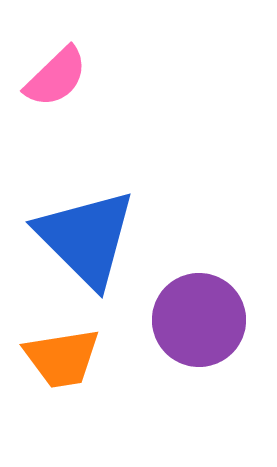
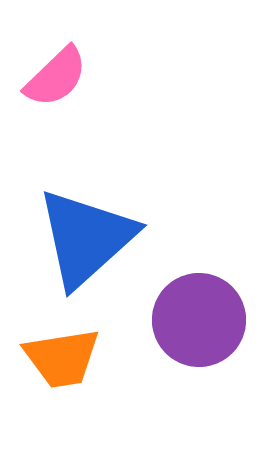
blue triangle: rotated 33 degrees clockwise
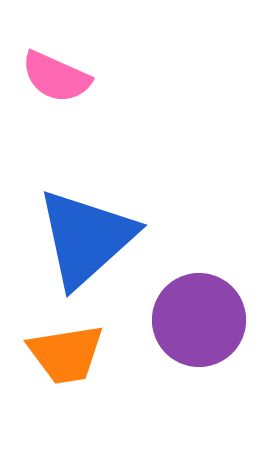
pink semicircle: rotated 68 degrees clockwise
orange trapezoid: moved 4 px right, 4 px up
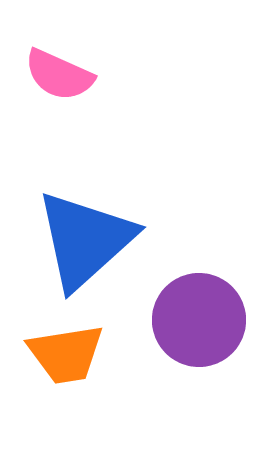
pink semicircle: moved 3 px right, 2 px up
blue triangle: moved 1 px left, 2 px down
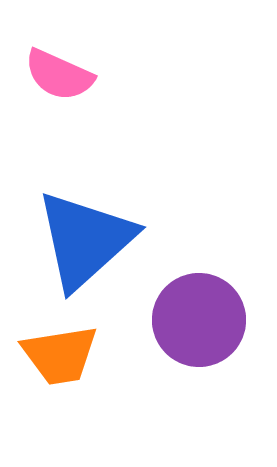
orange trapezoid: moved 6 px left, 1 px down
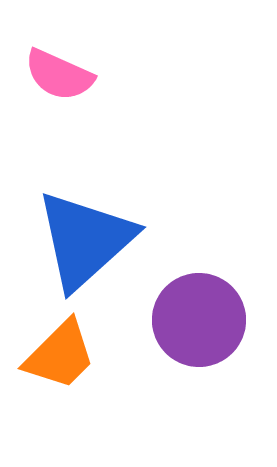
orange trapezoid: rotated 36 degrees counterclockwise
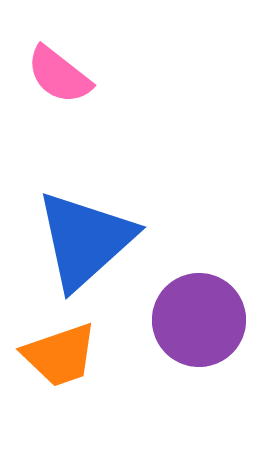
pink semicircle: rotated 14 degrees clockwise
orange trapezoid: rotated 26 degrees clockwise
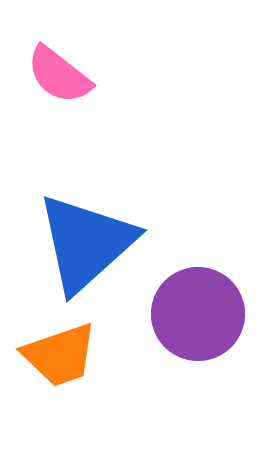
blue triangle: moved 1 px right, 3 px down
purple circle: moved 1 px left, 6 px up
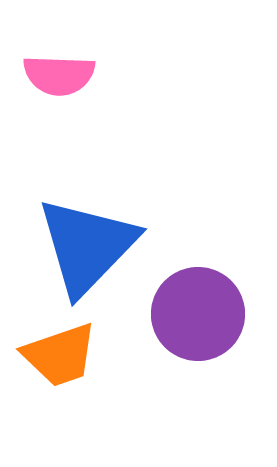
pink semicircle: rotated 36 degrees counterclockwise
blue triangle: moved 1 px right, 3 px down; rotated 4 degrees counterclockwise
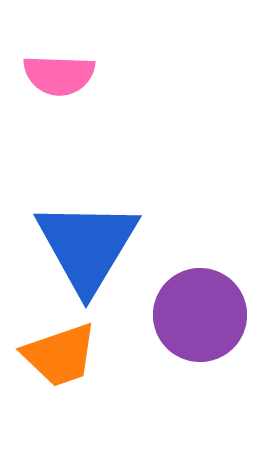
blue triangle: rotated 13 degrees counterclockwise
purple circle: moved 2 px right, 1 px down
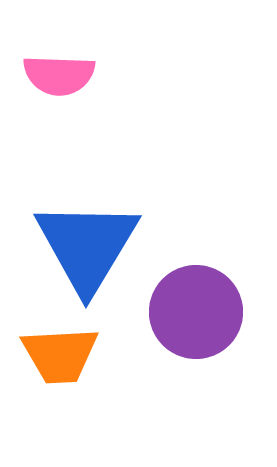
purple circle: moved 4 px left, 3 px up
orange trapezoid: rotated 16 degrees clockwise
